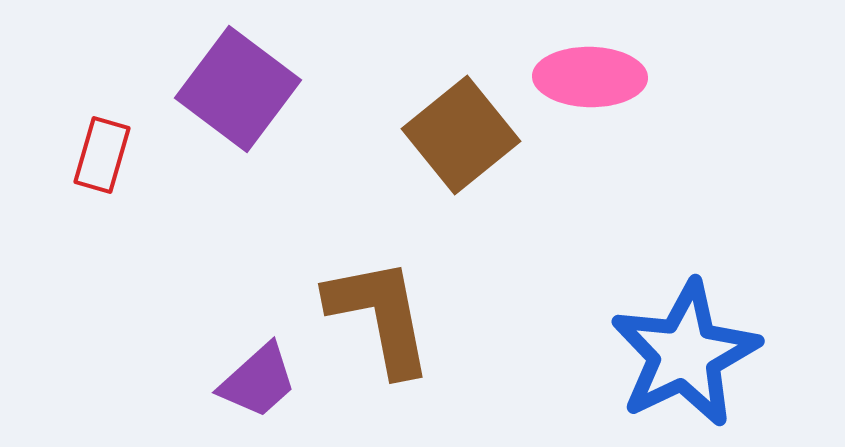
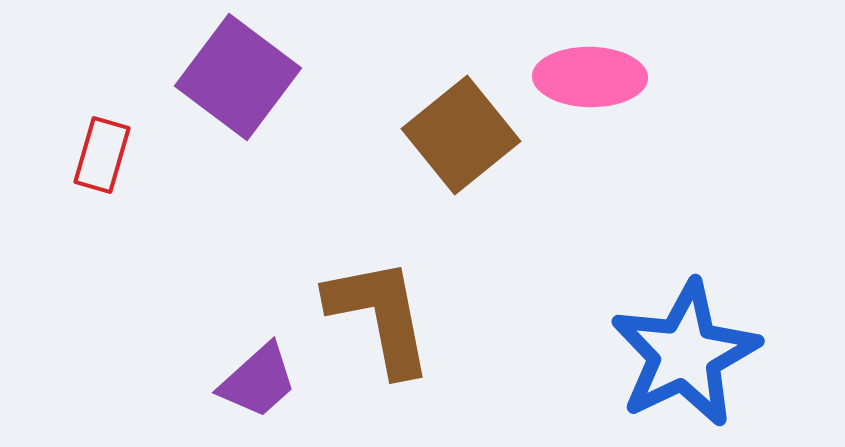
purple square: moved 12 px up
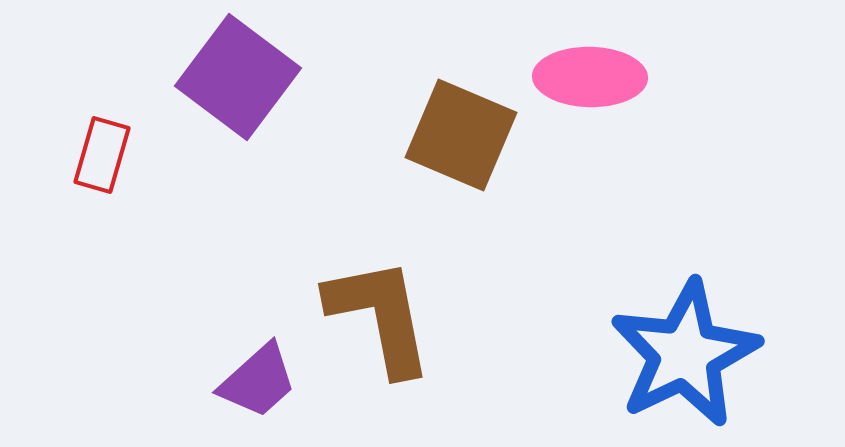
brown square: rotated 28 degrees counterclockwise
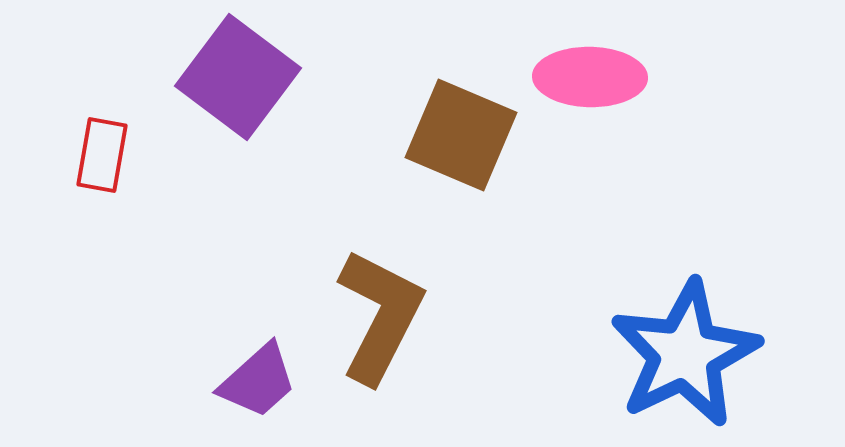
red rectangle: rotated 6 degrees counterclockwise
brown L-shape: rotated 38 degrees clockwise
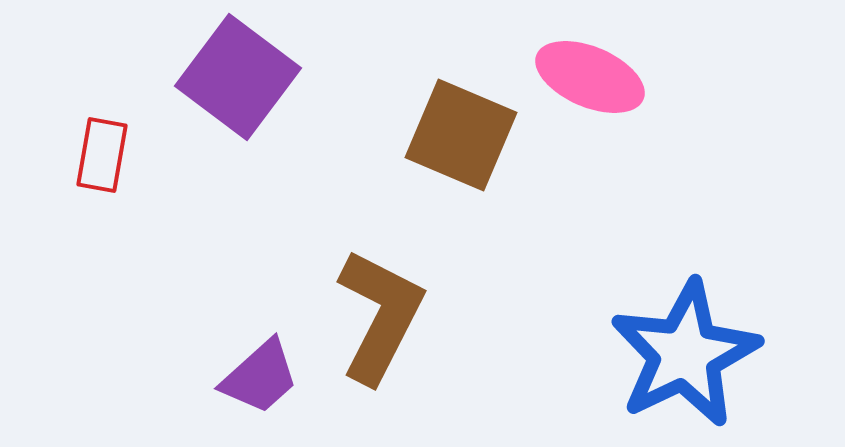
pink ellipse: rotated 22 degrees clockwise
purple trapezoid: moved 2 px right, 4 px up
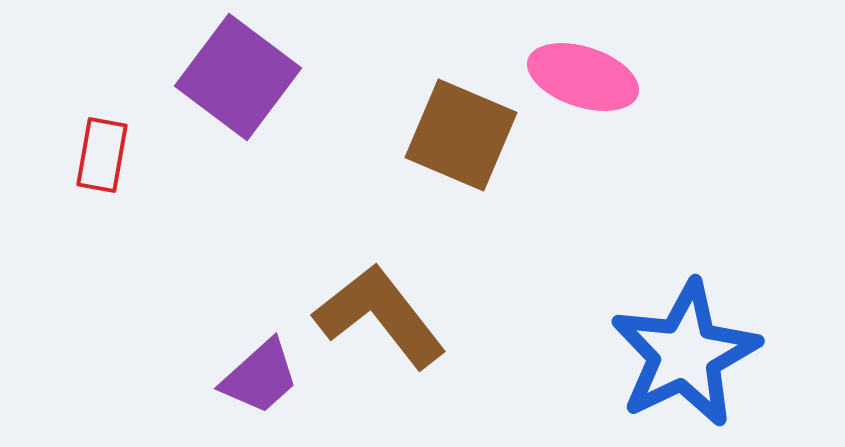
pink ellipse: moved 7 px left; rotated 5 degrees counterclockwise
brown L-shape: rotated 65 degrees counterclockwise
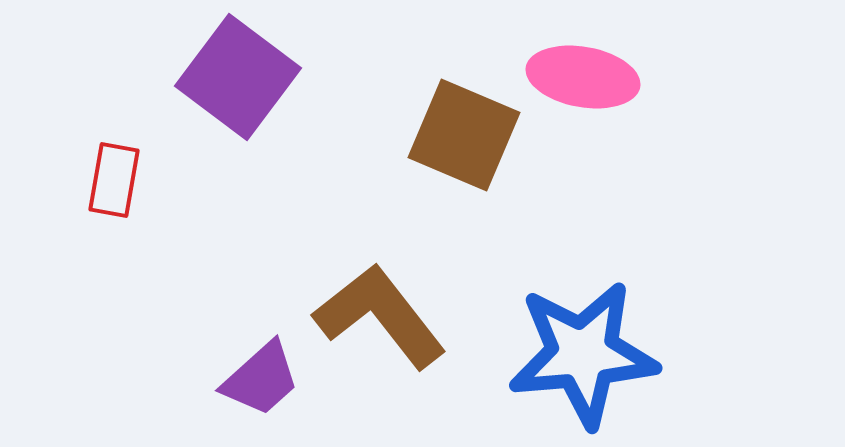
pink ellipse: rotated 8 degrees counterclockwise
brown square: moved 3 px right
red rectangle: moved 12 px right, 25 px down
blue star: moved 102 px left; rotated 21 degrees clockwise
purple trapezoid: moved 1 px right, 2 px down
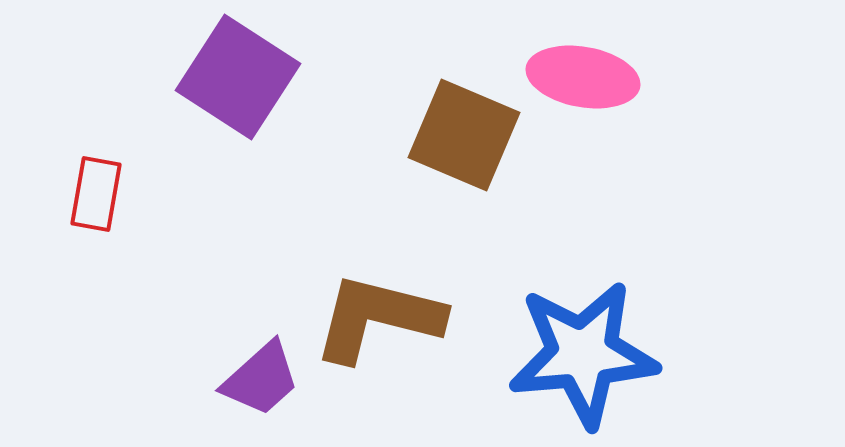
purple square: rotated 4 degrees counterclockwise
red rectangle: moved 18 px left, 14 px down
brown L-shape: moved 2 px left, 2 px down; rotated 38 degrees counterclockwise
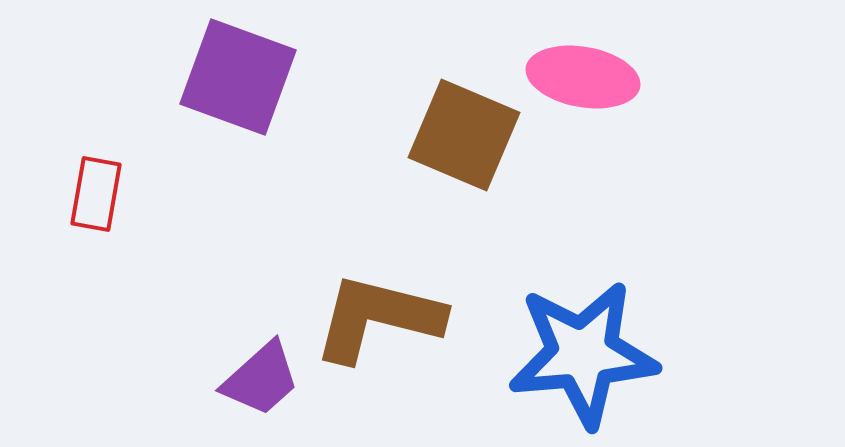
purple square: rotated 13 degrees counterclockwise
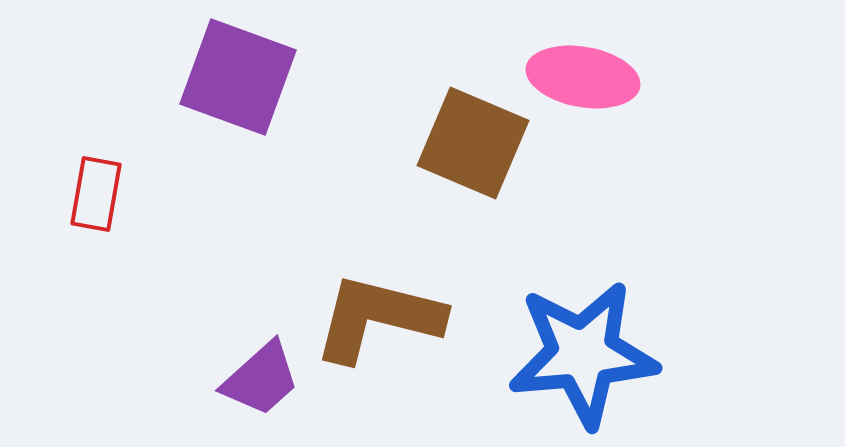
brown square: moved 9 px right, 8 px down
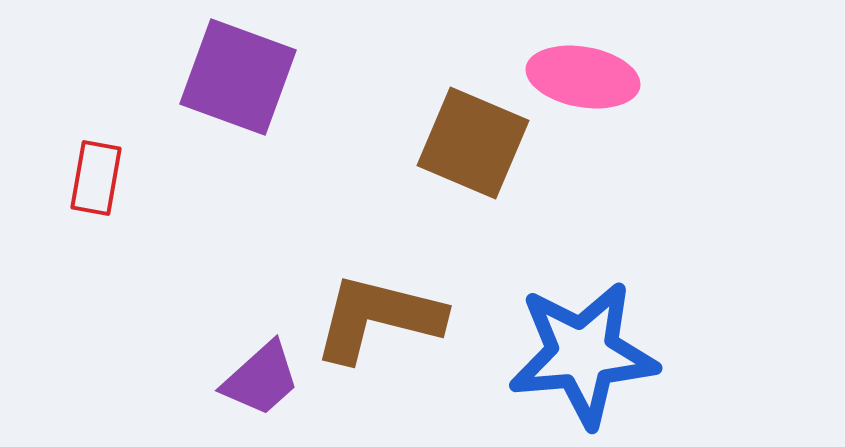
red rectangle: moved 16 px up
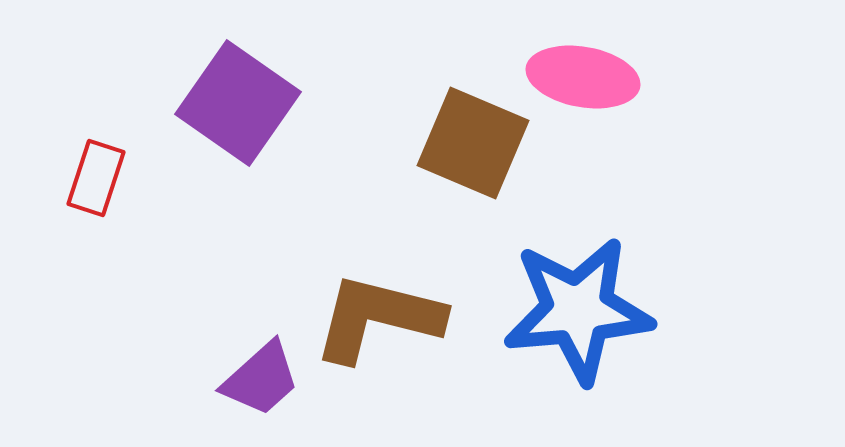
purple square: moved 26 px down; rotated 15 degrees clockwise
red rectangle: rotated 8 degrees clockwise
blue star: moved 5 px left, 44 px up
